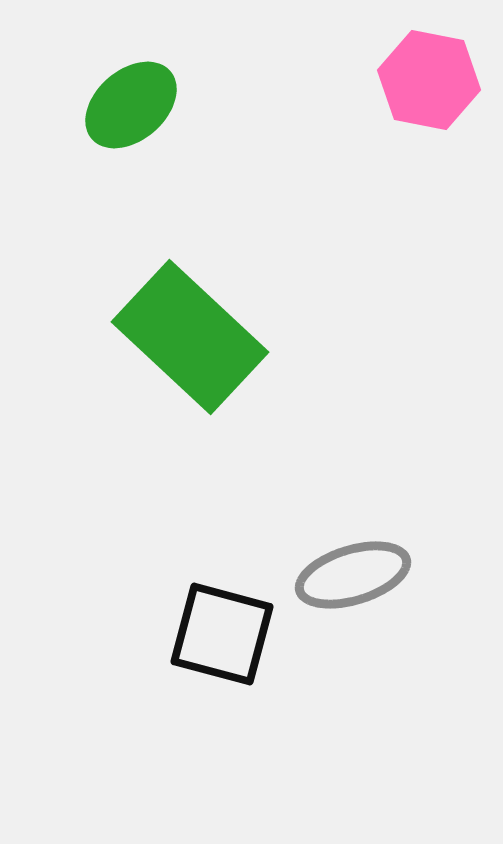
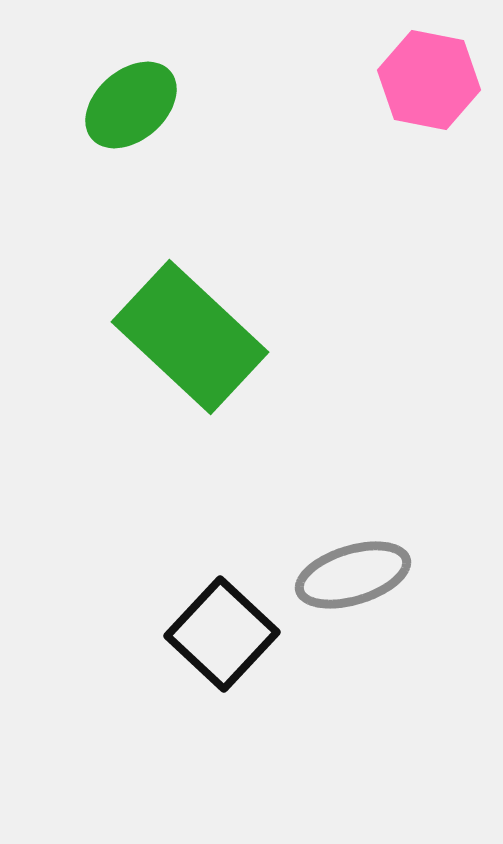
black square: rotated 28 degrees clockwise
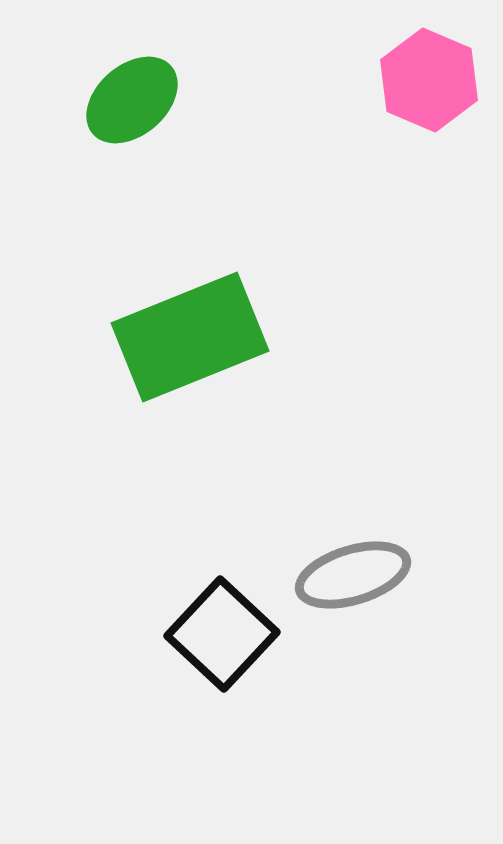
pink hexagon: rotated 12 degrees clockwise
green ellipse: moved 1 px right, 5 px up
green rectangle: rotated 65 degrees counterclockwise
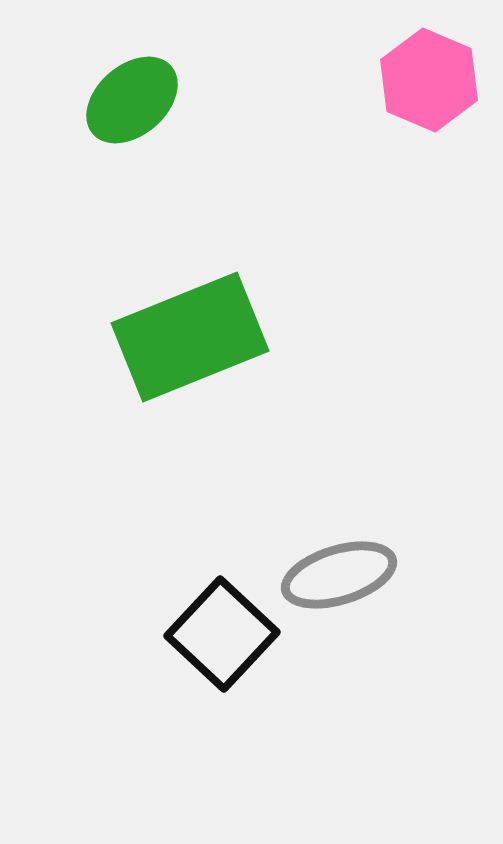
gray ellipse: moved 14 px left
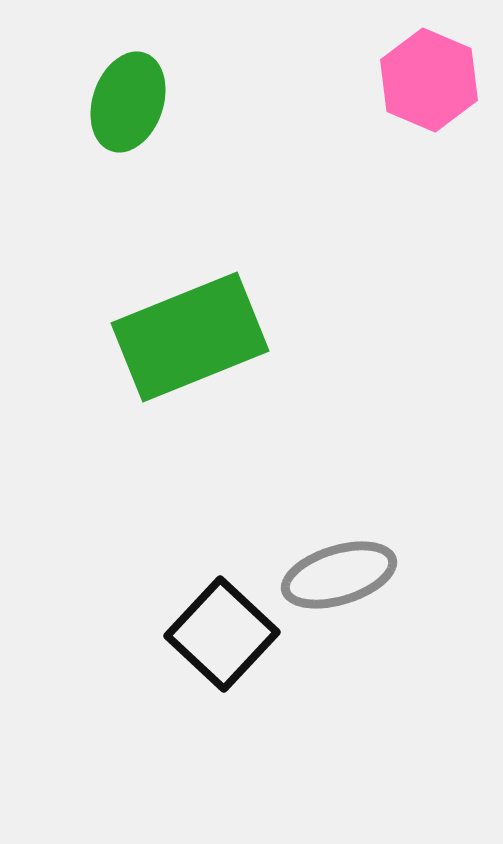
green ellipse: moved 4 px left, 2 px down; rotated 30 degrees counterclockwise
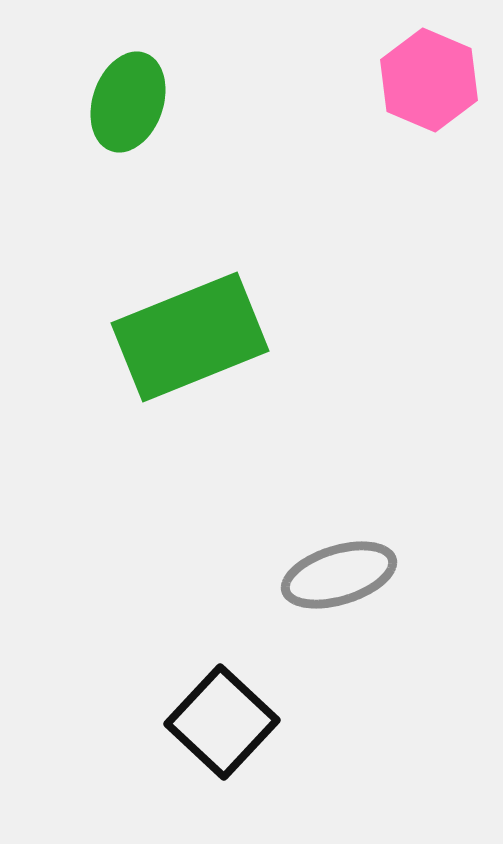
black square: moved 88 px down
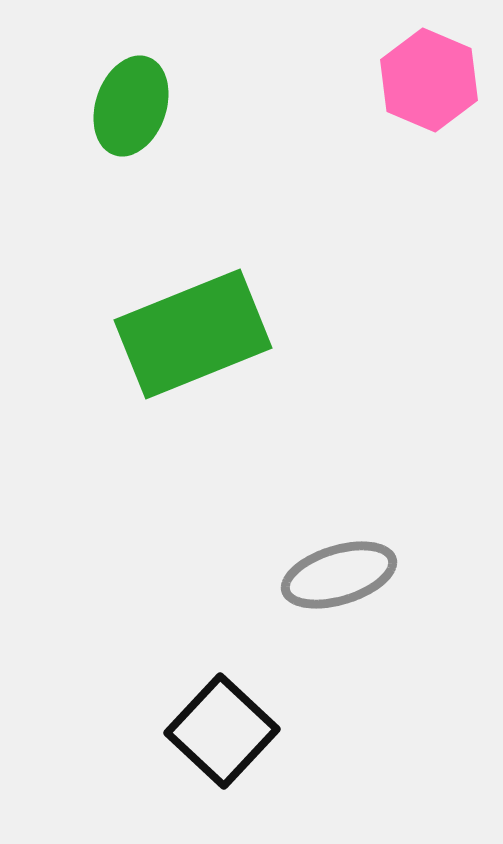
green ellipse: moved 3 px right, 4 px down
green rectangle: moved 3 px right, 3 px up
black square: moved 9 px down
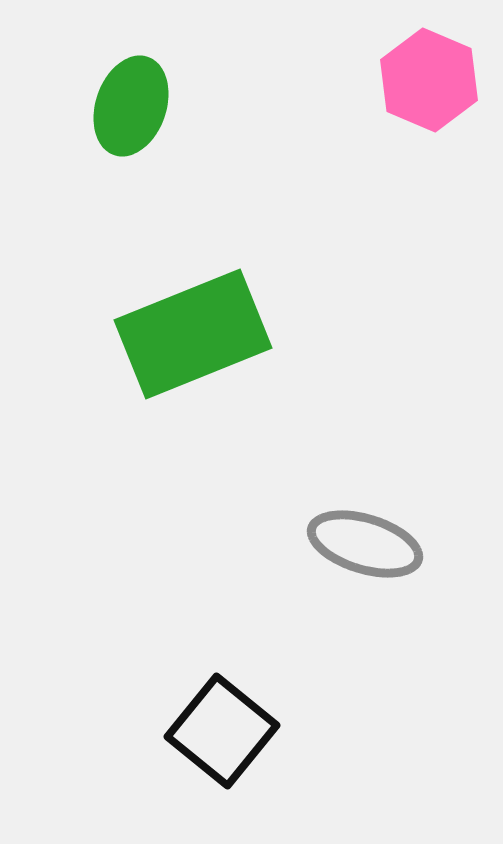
gray ellipse: moved 26 px right, 31 px up; rotated 34 degrees clockwise
black square: rotated 4 degrees counterclockwise
